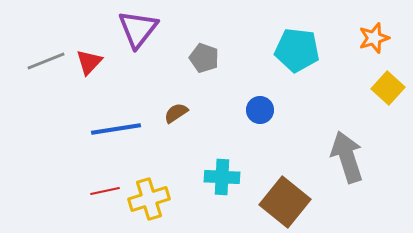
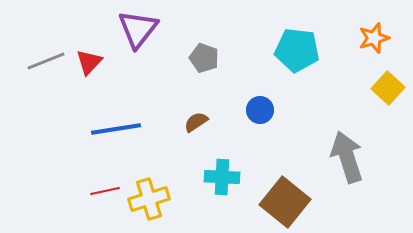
brown semicircle: moved 20 px right, 9 px down
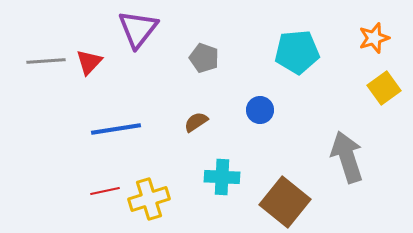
cyan pentagon: moved 2 px down; rotated 12 degrees counterclockwise
gray line: rotated 18 degrees clockwise
yellow square: moved 4 px left; rotated 12 degrees clockwise
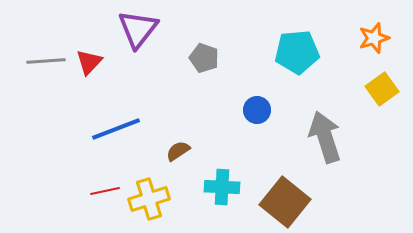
yellow square: moved 2 px left, 1 px down
blue circle: moved 3 px left
brown semicircle: moved 18 px left, 29 px down
blue line: rotated 12 degrees counterclockwise
gray arrow: moved 22 px left, 20 px up
cyan cross: moved 10 px down
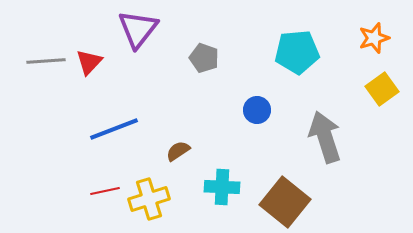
blue line: moved 2 px left
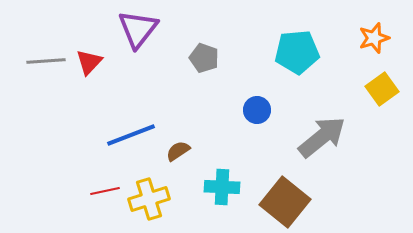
blue line: moved 17 px right, 6 px down
gray arrow: moved 3 px left; rotated 69 degrees clockwise
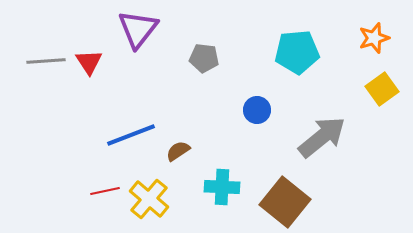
gray pentagon: rotated 12 degrees counterclockwise
red triangle: rotated 16 degrees counterclockwise
yellow cross: rotated 33 degrees counterclockwise
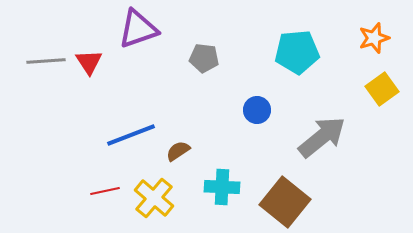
purple triangle: rotated 33 degrees clockwise
yellow cross: moved 5 px right, 1 px up
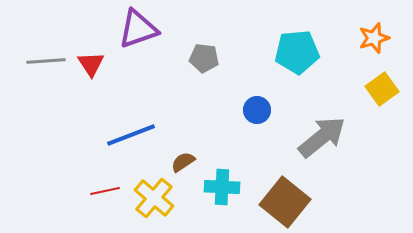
red triangle: moved 2 px right, 2 px down
brown semicircle: moved 5 px right, 11 px down
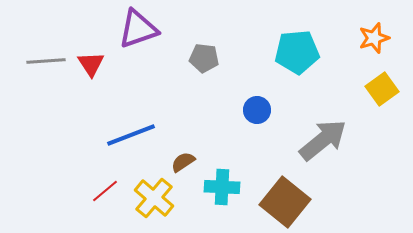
gray arrow: moved 1 px right, 3 px down
red line: rotated 28 degrees counterclockwise
